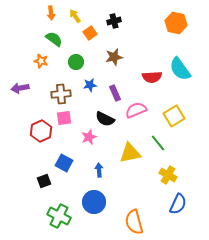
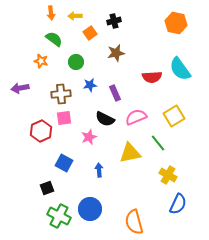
yellow arrow: rotated 56 degrees counterclockwise
brown star: moved 2 px right, 4 px up
pink semicircle: moved 7 px down
black square: moved 3 px right, 7 px down
blue circle: moved 4 px left, 7 px down
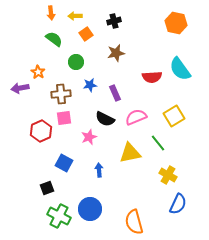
orange square: moved 4 px left, 1 px down
orange star: moved 3 px left, 11 px down; rotated 16 degrees clockwise
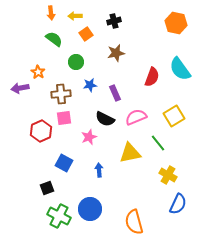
red semicircle: rotated 66 degrees counterclockwise
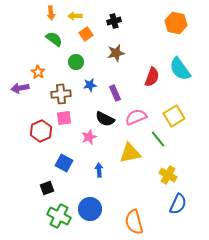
green line: moved 4 px up
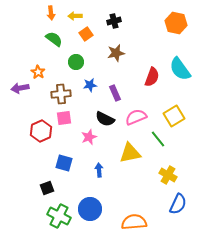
blue square: rotated 12 degrees counterclockwise
orange semicircle: rotated 100 degrees clockwise
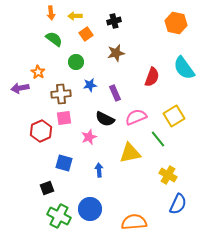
cyan semicircle: moved 4 px right, 1 px up
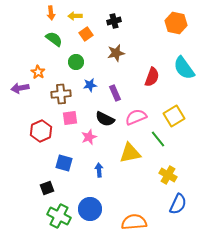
pink square: moved 6 px right
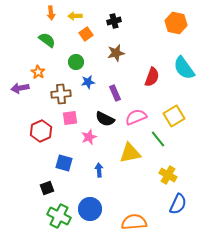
green semicircle: moved 7 px left, 1 px down
blue star: moved 2 px left, 3 px up
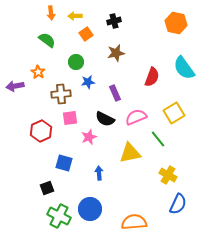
purple arrow: moved 5 px left, 2 px up
yellow square: moved 3 px up
blue arrow: moved 3 px down
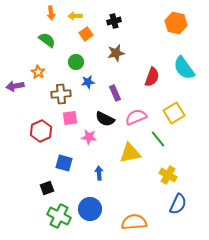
pink star: rotated 28 degrees clockwise
